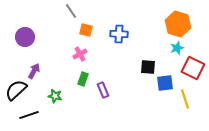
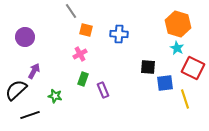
cyan star: rotated 24 degrees counterclockwise
black line: moved 1 px right
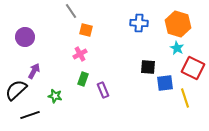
blue cross: moved 20 px right, 11 px up
yellow line: moved 1 px up
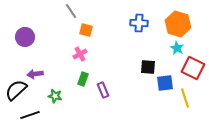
purple arrow: moved 1 px right, 3 px down; rotated 126 degrees counterclockwise
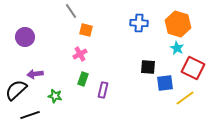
purple rectangle: rotated 35 degrees clockwise
yellow line: rotated 72 degrees clockwise
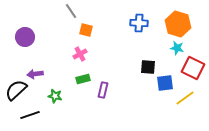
cyan star: rotated 16 degrees counterclockwise
green rectangle: rotated 56 degrees clockwise
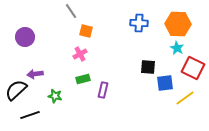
orange hexagon: rotated 15 degrees counterclockwise
orange square: moved 1 px down
cyan star: rotated 16 degrees clockwise
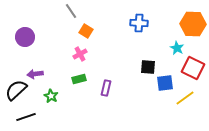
orange hexagon: moved 15 px right
orange square: rotated 16 degrees clockwise
green rectangle: moved 4 px left
purple rectangle: moved 3 px right, 2 px up
green star: moved 4 px left; rotated 16 degrees clockwise
black line: moved 4 px left, 2 px down
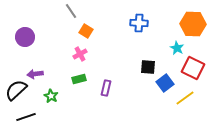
blue square: rotated 30 degrees counterclockwise
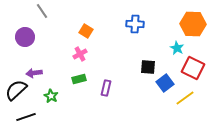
gray line: moved 29 px left
blue cross: moved 4 px left, 1 px down
purple arrow: moved 1 px left, 1 px up
